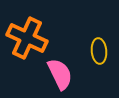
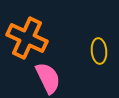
pink semicircle: moved 12 px left, 4 px down
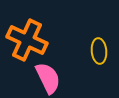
orange cross: moved 2 px down
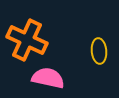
pink semicircle: rotated 52 degrees counterclockwise
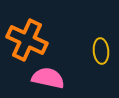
yellow ellipse: moved 2 px right
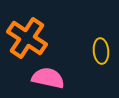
orange cross: moved 2 px up; rotated 9 degrees clockwise
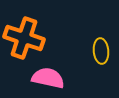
orange cross: moved 3 px left; rotated 15 degrees counterclockwise
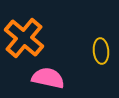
orange cross: rotated 21 degrees clockwise
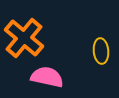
pink semicircle: moved 1 px left, 1 px up
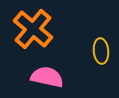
orange cross: moved 9 px right, 9 px up
